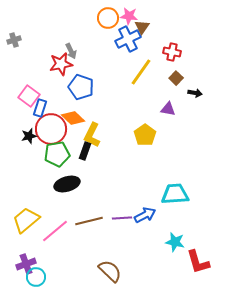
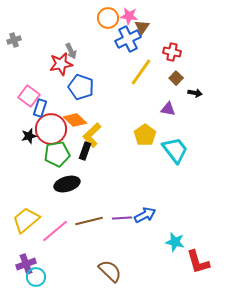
orange diamond: moved 2 px right, 2 px down
yellow L-shape: rotated 20 degrees clockwise
cyan trapezoid: moved 44 px up; rotated 56 degrees clockwise
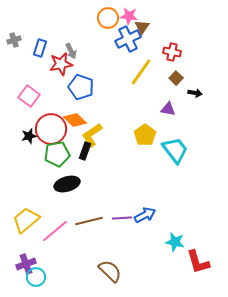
blue rectangle: moved 60 px up
yellow L-shape: rotated 10 degrees clockwise
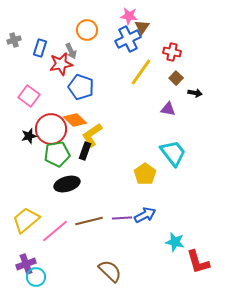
orange circle: moved 21 px left, 12 px down
yellow pentagon: moved 39 px down
cyan trapezoid: moved 2 px left, 3 px down
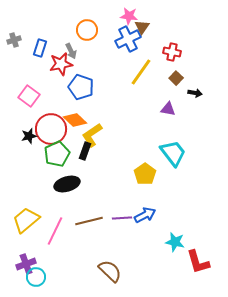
green pentagon: rotated 15 degrees counterclockwise
pink line: rotated 24 degrees counterclockwise
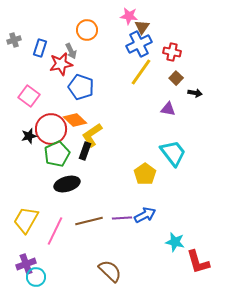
blue cross: moved 11 px right, 5 px down
yellow trapezoid: rotated 20 degrees counterclockwise
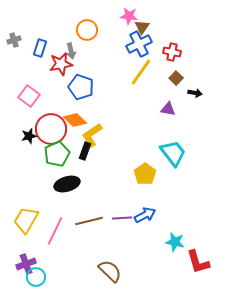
gray arrow: rotated 14 degrees clockwise
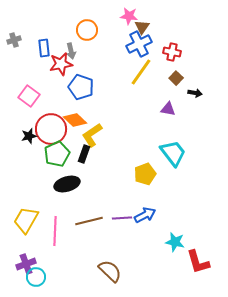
blue rectangle: moved 4 px right; rotated 24 degrees counterclockwise
black rectangle: moved 1 px left, 3 px down
yellow pentagon: rotated 15 degrees clockwise
pink line: rotated 24 degrees counterclockwise
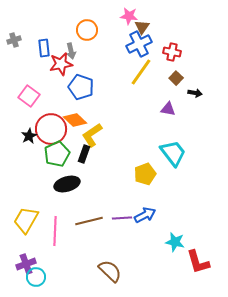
black star: rotated 14 degrees counterclockwise
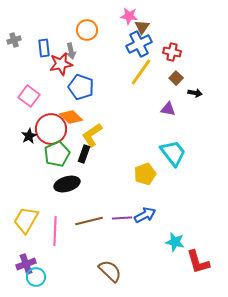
orange diamond: moved 4 px left, 3 px up
